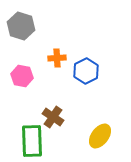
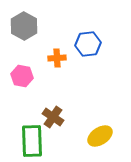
gray hexagon: moved 3 px right; rotated 12 degrees clockwise
blue hexagon: moved 2 px right, 27 px up; rotated 20 degrees clockwise
yellow ellipse: rotated 20 degrees clockwise
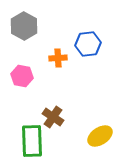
orange cross: moved 1 px right
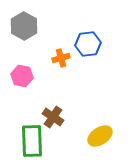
orange cross: moved 3 px right; rotated 12 degrees counterclockwise
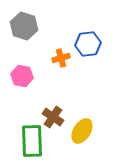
gray hexagon: rotated 12 degrees counterclockwise
yellow ellipse: moved 18 px left, 5 px up; rotated 25 degrees counterclockwise
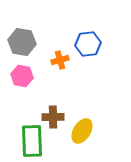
gray hexagon: moved 2 px left, 16 px down; rotated 8 degrees counterclockwise
orange cross: moved 1 px left, 2 px down
brown cross: rotated 35 degrees counterclockwise
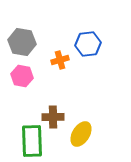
yellow ellipse: moved 1 px left, 3 px down
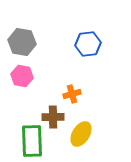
orange cross: moved 12 px right, 34 px down
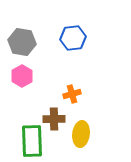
blue hexagon: moved 15 px left, 6 px up
pink hexagon: rotated 20 degrees clockwise
brown cross: moved 1 px right, 2 px down
yellow ellipse: rotated 25 degrees counterclockwise
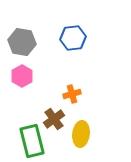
brown cross: rotated 35 degrees counterclockwise
green rectangle: rotated 12 degrees counterclockwise
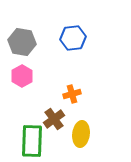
green rectangle: rotated 16 degrees clockwise
